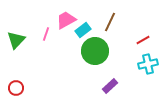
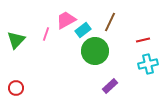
red line: rotated 16 degrees clockwise
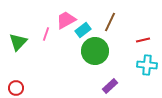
green triangle: moved 2 px right, 2 px down
cyan cross: moved 1 px left, 1 px down; rotated 18 degrees clockwise
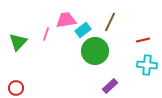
pink trapezoid: rotated 20 degrees clockwise
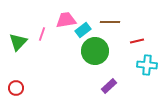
brown line: rotated 66 degrees clockwise
pink line: moved 4 px left
red line: moved 6 px left, 1 px down
purple rectangle: moved 1 px left
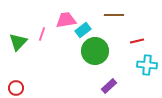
brown line: moved 4 px right, 7 px up
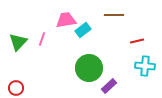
pink line: moved 5 px down
green circle: moved 6 px left, 17 px down
cyan cross: moved 2 px left, 1 px down
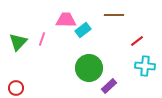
pink trapezoid: rotated 10 degrees clockwise
red line: rotated 24 degrees counterclockwise
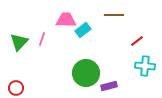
green triangle: moved 1 px right
green circle: moved 3 px left, 5 px down
purple rectangle: rotated 28 degrees clockwise
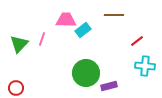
green triangle: moved 2 px down
